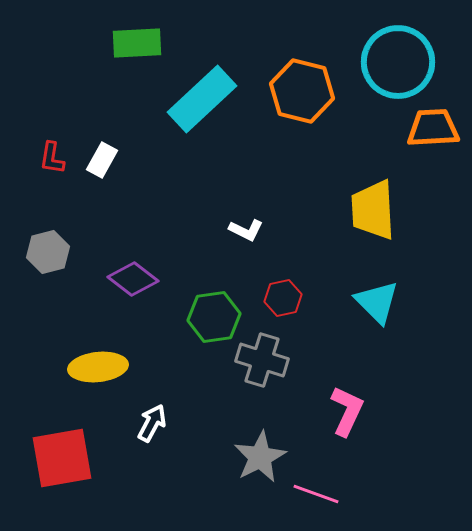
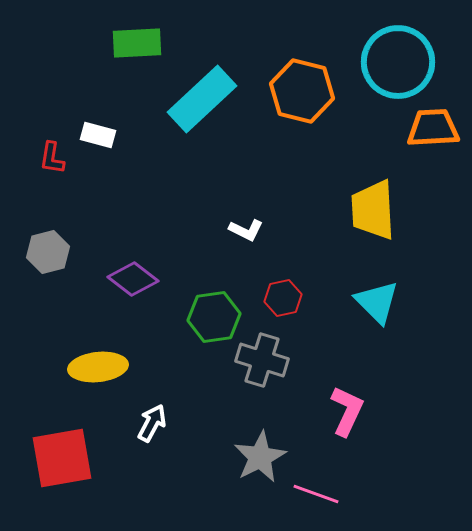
white rectangle: moved 4 px left, 25 px up; rotated 76 degrees clockwise
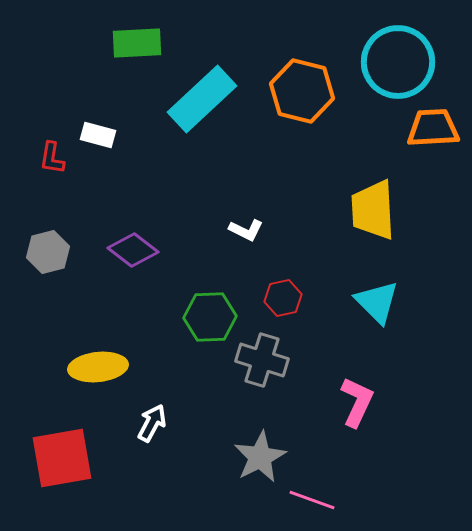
purple diamond: moved 29 px up
green hexagon: moved 4 px left; rotated 6 degrees clockwise
pink L-shape: moved 10 px right, 9 px up
pink line: moved 4 px left, 6 px down
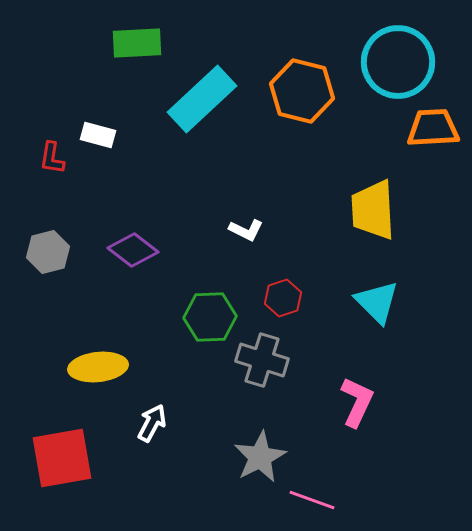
red hexagon: rotated 6 degrees counterclockwise
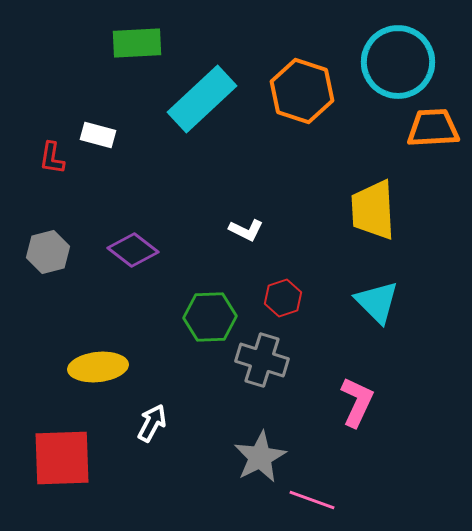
orange hexagon: rotated 4 degrees clockwise
red square: rotated 8 degrees clockwise
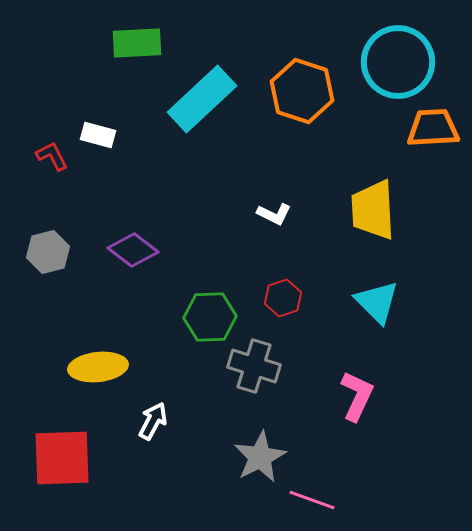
red L-shape: moved 2 px up; rotated 144 degrees clockwise
white L-shape: moved 28 px right, 16 px up
gray cross: moved 8 px left, 6 px down
pink L-shape: moved 6 px up
white arrow: moved 1 px right, 2 px up
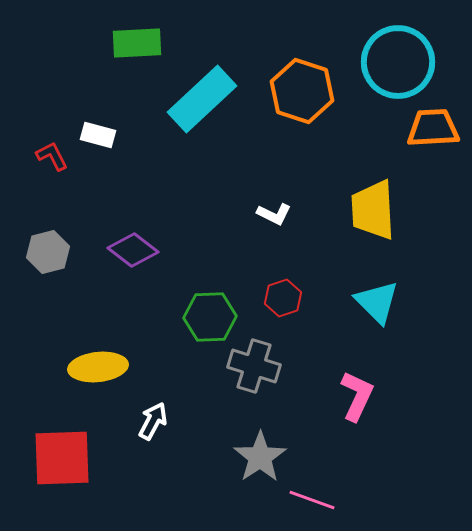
gray star: rotated 6 degrees counterclockwise
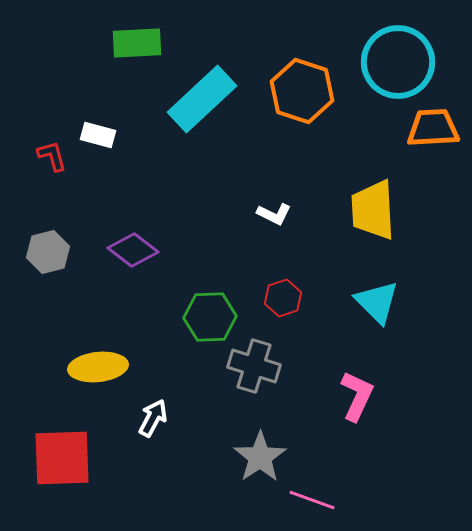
red L-shape: rotated 12 degrees clockwise
white arrow: moved 3 px up
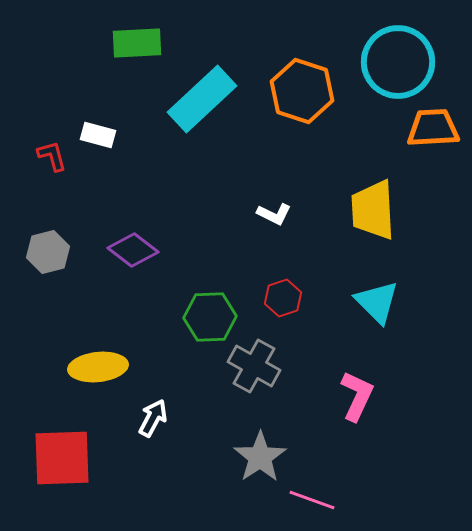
gray cross: rotated 12 degrees clockwise
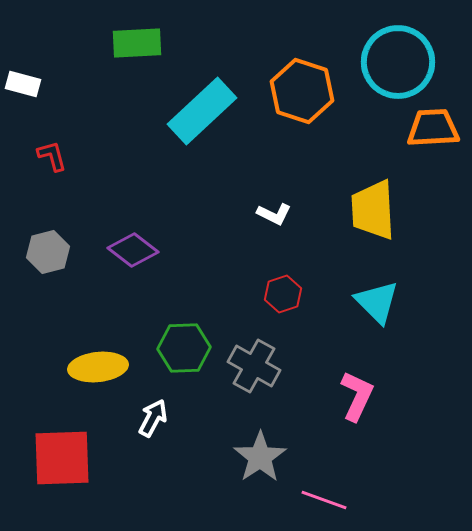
cyan rectangle: moved 12 px down
white rectangle: moved 75 px left, 51 px up
red hexagon: moved 4 px up
green hexagon: moved 26 px left, 31 px down
pink line: moved 12 px right
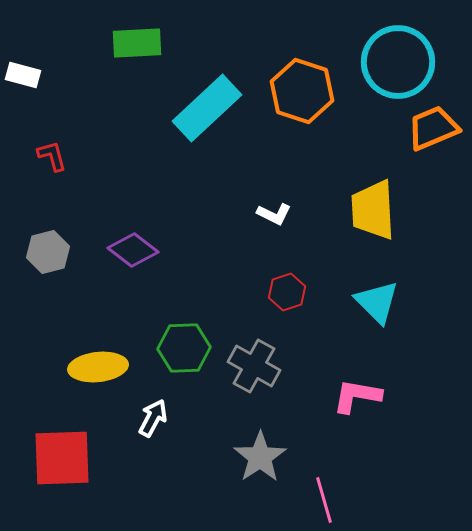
white rectangle: moved 9 px up
cyan rectangle: moved 5 px right, 3 px up
orange trapezoid: rotated 20 degrees counterclockwise
red hexagon: moved 4 px right, 2 px up
pink L-shape: rotated 105 degrees counterclockwise
pink line: rotated 54 degrees clockwise
